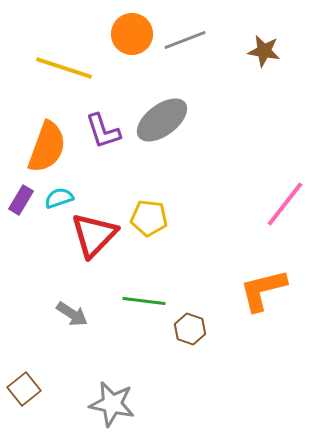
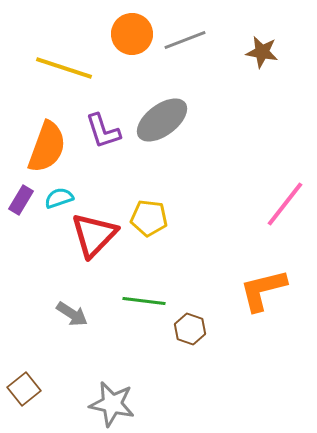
brown star: moved 2 px left, 1 px down
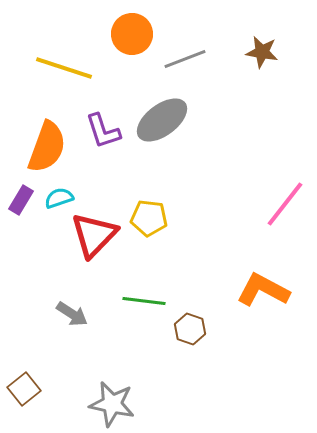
gray line: moved 19 px down
orange L-shape: rotated 42 degrees clockwise
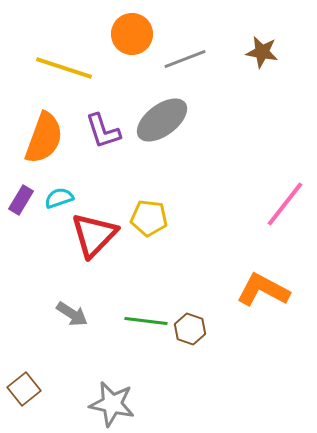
orange semicircle: moved 3 px left, 9 px up
green line: moved 2 px right, 20 px down
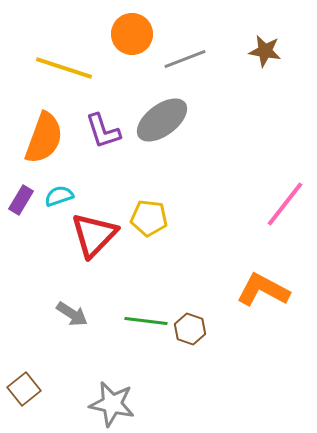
brown star: moved 3 px right, 1 px up
cyan semicircle: moved 2 px up
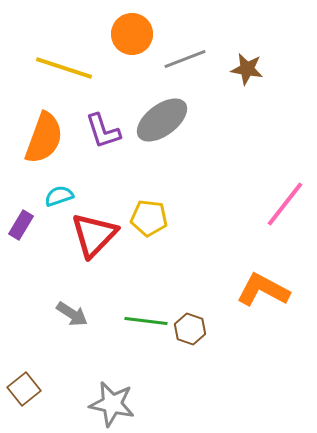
brown star: moved 18 px left, 18 px down
purple rectangle: moved 25 px down
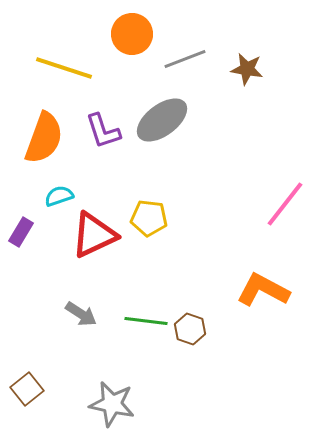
purple rectangle: moved 7 px down
red triangle: rotated 21 degrees clockwise
gray arrow: moved 9 px right
brown square: moved 3 px right
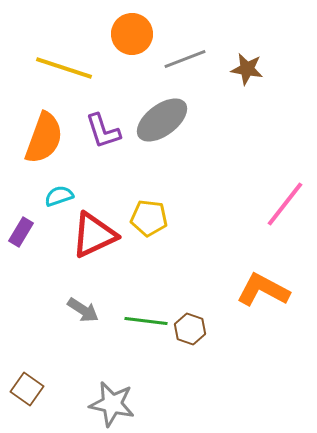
gray arrow: moved 2 px right, 4 px up
brown square: rotated 16 degrees counterclockwise
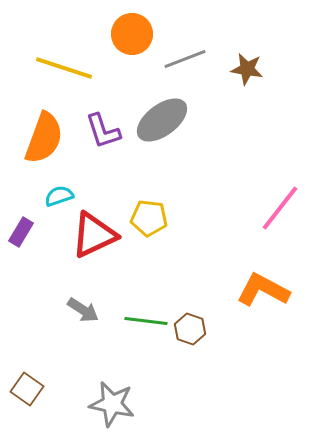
pink line: moved 5 px left, 4 px down
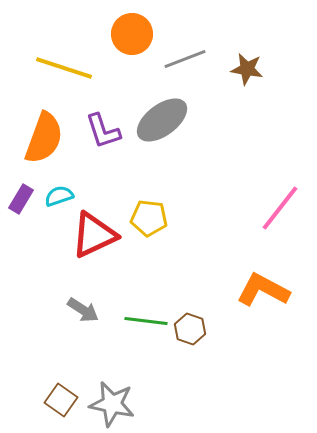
purple rectangle: moved 33 px up
brown square: moved 34 px right, 11 px down
